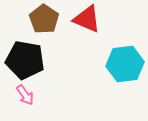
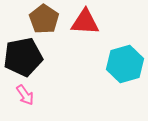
red triangle: moved 2 px left, 3 px down; rotated 20 degrees counterclockwise
black pentagon: moved 2 px left, 3 px up; rotated 21 degrees counterclockwise
cyan hexagon: rotated 9 degrees counterclockwise
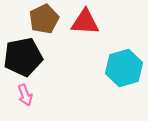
brown pentagon: rotated 12 degrees clockwise
cyan hexagon: moved 1 px left, 4 px down
pink arrow: rotated 15 degrees clockwise
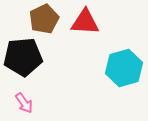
black pentagon: rotated 6 degrees clockwise
pink arrow: moved 1 px left, 8 px down; rotated 15 degrees counterclockwise
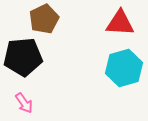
red triangle: moved 35 px right, 1 px down
